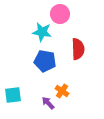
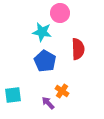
pink circle: moved 1 px up
blue pentagon: rotated 20 degrees clockwise
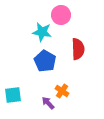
pink circle: moved 1 px right, 2 px down
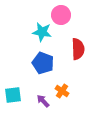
blue pentagon: moved 2 px left, 2 px down; rotated 10 degrees counterclockwise
purple arrow: moved 5 px left, 2 px up
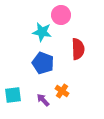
purple arrow: moved 1 px up
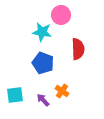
cyan square: moved 2 px right
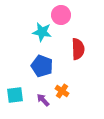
blue pentagon: moved 1 px left, 3 px down
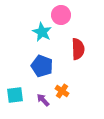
cyan star: rotated 18 degrees clockwise
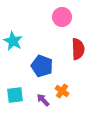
pink circle: moved 1 px right, 2 px down
cyan star: moved 29 px left, 9 px down
